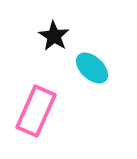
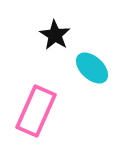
black star: moved 1 px right, 1 px up
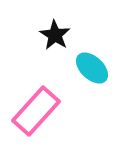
pink rectangle: rotated 18 degrees clockwise
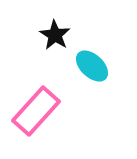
cyan ellipse: moved 2 px up
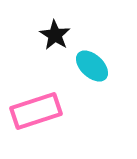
pink rectangle: rotated 30 degrees clockwise
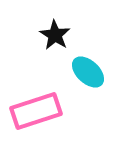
cyan ellipse: moved 4 px left, 6 px down
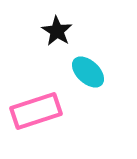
black star: moved 2 px right, 4 px up
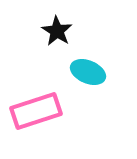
cyan ellipse: rotated 20 degrees counterclockwise
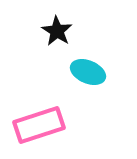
pink rectangle: moved 3 px right, 14 px down
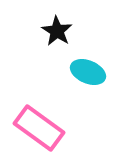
pink rectangle: moved 3 px down; rotated 54 degrees clockwise
